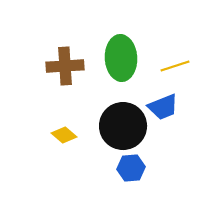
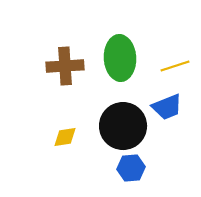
green ellipse: moved 1 px left
blue trapezoid: moved 4 px right
yellow diamond: moved 1 px right, 2 px down; rotated 50 degrees counterclockwise
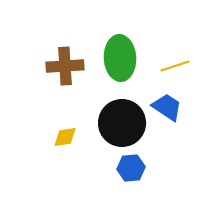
blue trapezoid: rotated 124 degrees counterclockwise
black circle: moved 1 px left, 3 px up
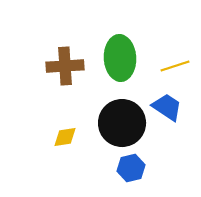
blue hexagon: rotated 8 degrees counterclockwise
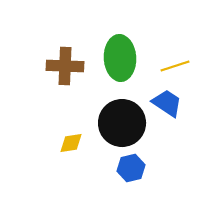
brown cross: rotated 6 degrees clockwise
blue trapezoid: moved 4 px up
yellow diamond: moved 6 px right, 6 px down
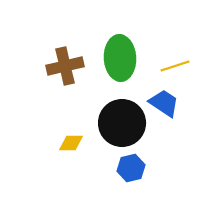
brown cross: rotated 15 degrees counterclockwise
blue trapezoid: moved 3 px left
yellow diamond: rotated 10 degrees clockwise
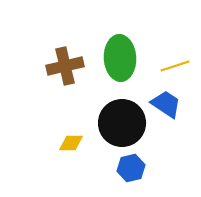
blue trapezoid: moved 2 px right, 1 px down
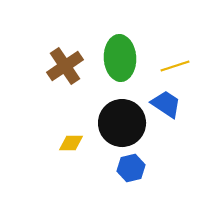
brown cross: rotated 21 degrees counterclockwise
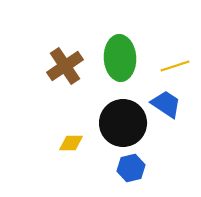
black circle: moved 1 px right
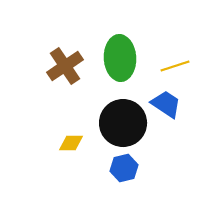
blue hexagon: moved 7 px left
